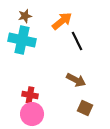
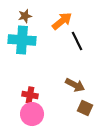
cyan cross: rotated 8 degrees counterclockwise
brown arrow: moved 1 px left, 5 px down
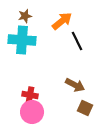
pink circle: moved 2 px up
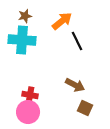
pink circle: moved 4 px left
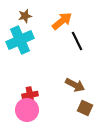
cyan cross: moved 2 px left; rotated 28 degrees counterclockwise
red cross: rotated 21 degrees counterclockwise
pink circle: moved 1 px left, 2 px up
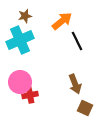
brown arrow: moved 1 px up; rotated 42 degrees clockwise
pink circle: moved 7 px left, 28 px up
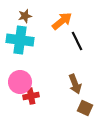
cyan cross: rotated 32 degrees clockwise
red cross: moved 1 px right, 1 px down
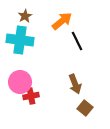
brown star: rotated 16 degrees counterclockwise
brown square: rotated 14 degrees clockwise
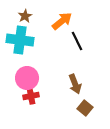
pink circle: moved 7 px right, 4 px up
